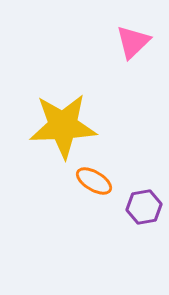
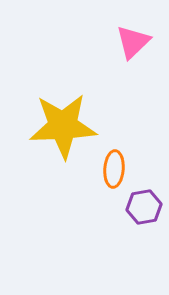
orange ellipse: moved 20 px right, 12 px up; rotated 63 degrees clockwise
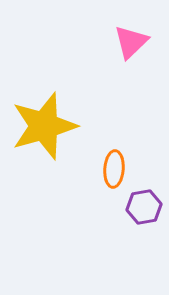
pink triangle: moved 2 px left
yellow star: moved 19 px left; rotated 14 degrees counterclockwise
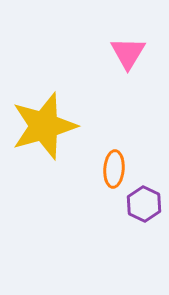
pink triangle: moved 3 px left, 11 px down; rotated 15 degrees counterclockwise
purple hexagon: moved 3 px up; rotated 24 degrees counterclockwise
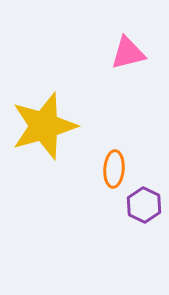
pink triangle: rotated 45 degrees clockwise
purple hexagon: moved 1 px down
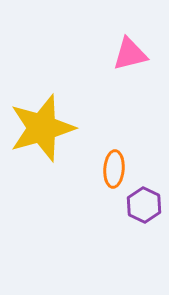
pink triangle: moved 2 px right, 1 px down
yellow star: moved 2 px left, 2 px down
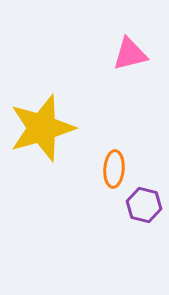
purple hexagon: rotated 12 degrees counterclockwise
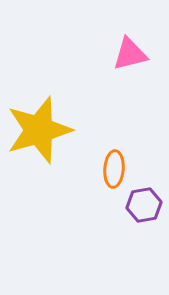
yellow star: moved 3 px left, 2 px down
purple hexagon: rotated 24 degrees counterclockwise
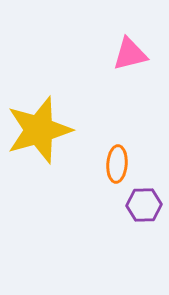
orange ellipse: moved 3 px right, 5 px up
purple hexagon: rotated 8 degrees clockwise
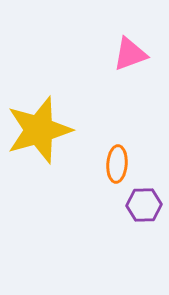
pink triangle: rotated 6 degrees counterclockwise
